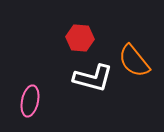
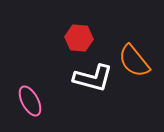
red hexagon: moved 1 px left
pink ellipse: rotated 40 degrees counterclockwise
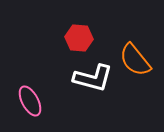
orange semicircle: moved 1 px right, 1 px up
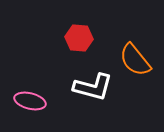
white L-shape: moved 9 px down
pink ellipse: rotated 48 degrees counterclockwise
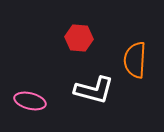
orange semicircle: rotated 42 degrees clockwise
white L-shape: moved 1 px right, 3 px down
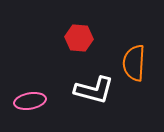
orange semicircle: moved 1 px left, 3 px down
pink ellipse: rotated 24 degrees counterclockwise
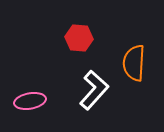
white L-shape: rotated 63 degrees counterclockwise
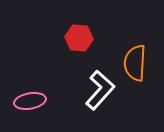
orange semicircle: moved 1 px right
white L-shape: moved 6 px right
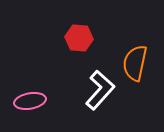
orange semicircle: rotated 9 degrees clockwise
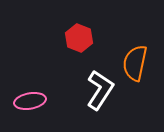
red hexagon: rotated 16 degrees clockwise
white L-shape: rotated 9 degrees counterclockwise
